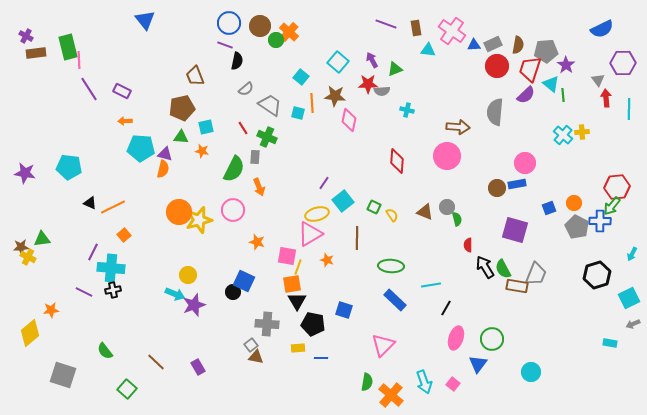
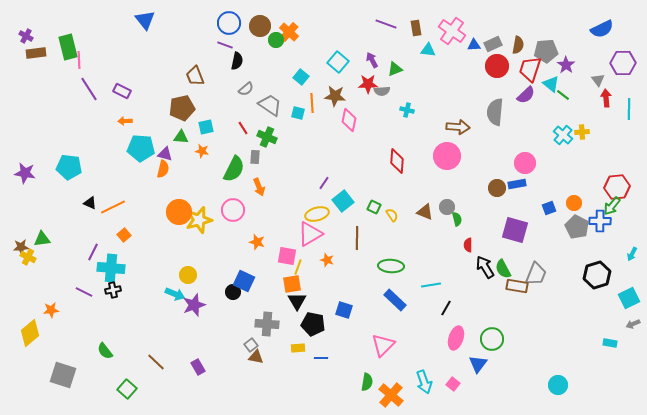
green line at (563, 95): rotated 48 degrees counterclockwise
cyan circle at (531, 372): moved 27 px right, 13 px down
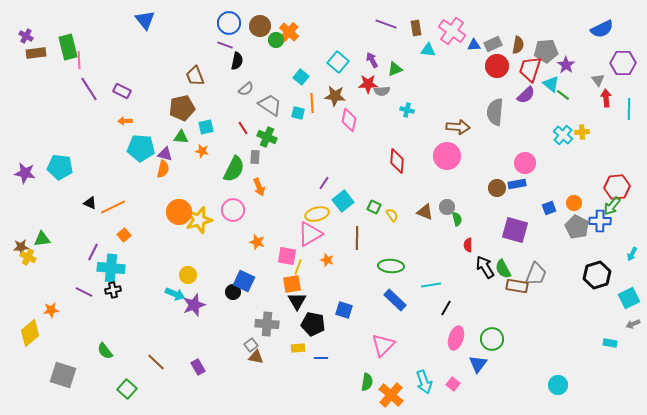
cyan pentagon at (69, 167): moved 9 px left
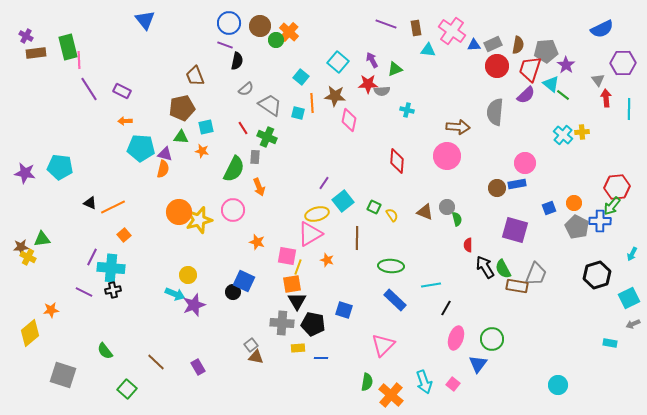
purple line at (93, 252): moved 1 px left, 5 px down
gray cross at (267, 324): moved 15 px right, 1 px up
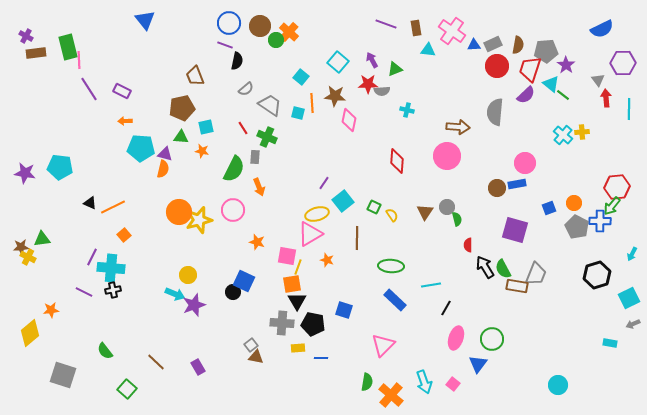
brown triangle at (425, 212): rotated 42 degrees clockwise
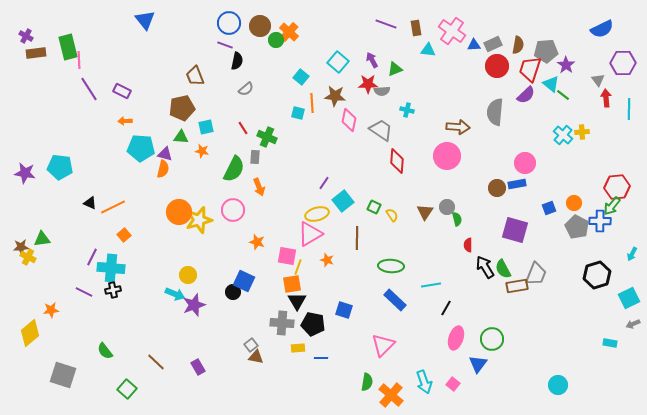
gray trapezoid at (270, 105): moved 111 px right, 25 px down
brown rectangle at (517, 286): rotated 20 degrees counterclockwise
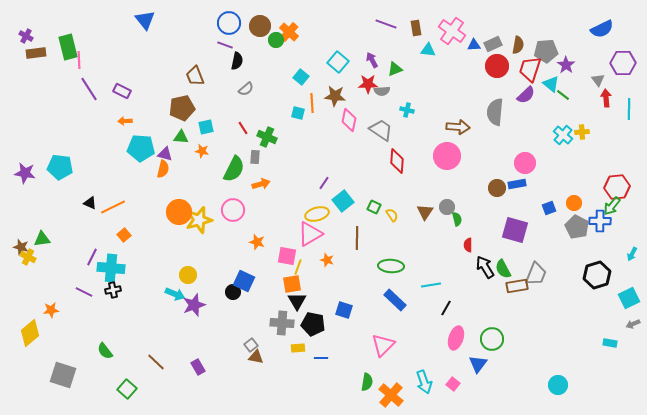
orange arrow at (259, 187): moved 2 px right, 3 px up; rotated 84 degrees counterclockwise
brown star at (21, 247): rotated 21 degrees clockwise
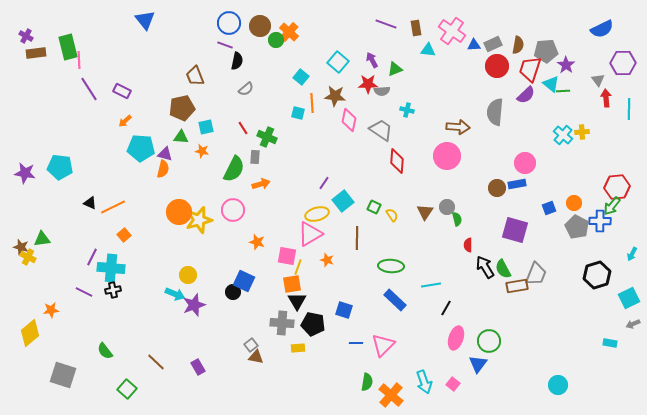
green line at (563, 95): moved 4 px up; rotated 40 degrees counterclockwise
orange arrow at (125, 121): rotated 40 degrees counterclockwise
green circle at (492, 339): moved 3 px left, 2 px down
blue line at (321, 358): moved 35 px right, 15 px up
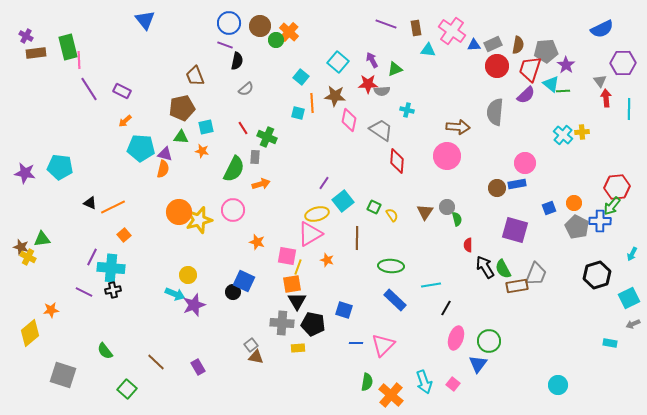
gray triangle at (598, 80): moved 2 px right, 1 px down
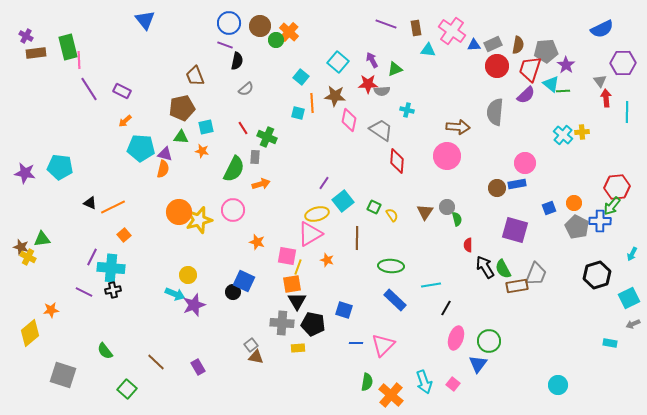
cyan line at (629, 109): moved 2 px left, 3 px down
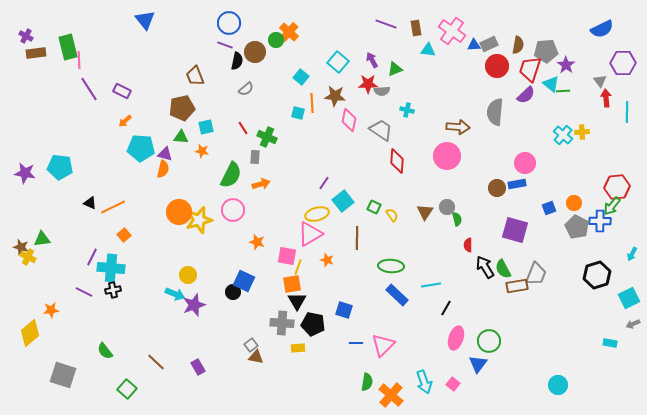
brown circle at (260, 26): moved 5 px left, 26 px down
gray rectangle at (493, 44): moved 4 px left
green semicircle at (234, 169): moved 3 px left, 6 px down
blue rectangle at (395, 300): moved 2 px right, 5 px up
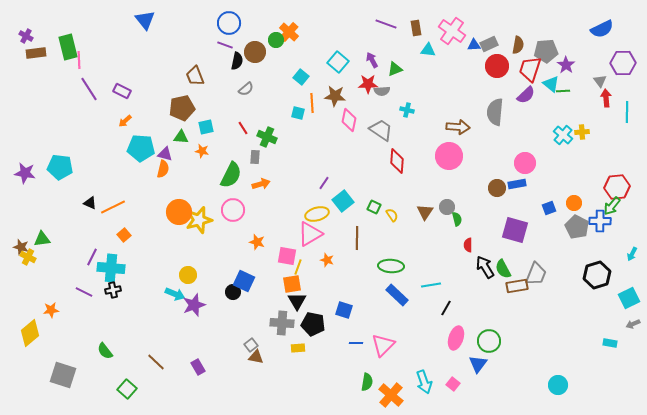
pink circle at (447, 156): moved 2 px right
